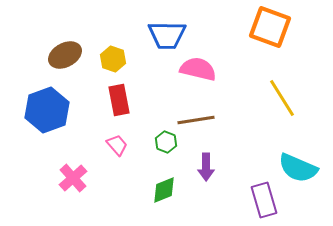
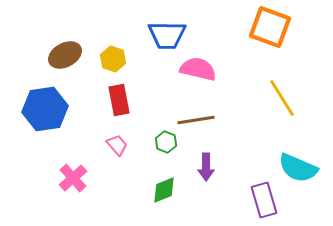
blue hexagon: moved 2 px left, 1 px up; rotated 12 degrees clockwise
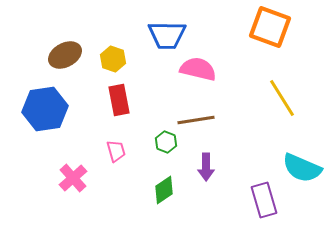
pink trapezoid: moved 1 px left, 6 px down; rotated 25 degrees clockwise
cyan semicircle: moved 4 px right
green diamond: rotated 12 degrees counterclockwise
